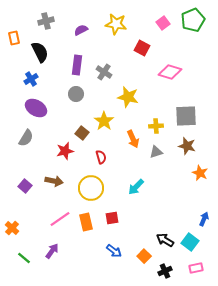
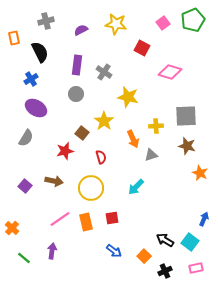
gray triangle at (156, 152): moved 5 px left, 3 px down
purple arrow at (52, 251): rotated 28 degrees counterclockwise
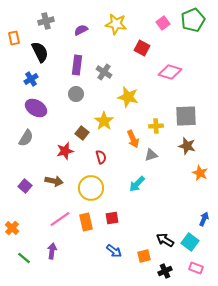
cyan arrow at (136, 187): moved 1 px right, 3 px up
orange square at (144, 256): rotated 32 degrees clockwise
pink rectangle at (196, 268): rotated 32 degrees clockwise
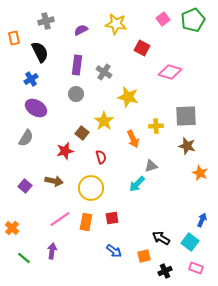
pink square at (163, 23): moved 4 px up
gray triangle at (151, 155): moved 11 px down
blue arrow at (204, 219): moved 2 px left, 1 px down
orange rectangle at (86, 222): rotated 24 degrees clockwise
black arrow at (165, 240): moved 4 px left, 2 px up
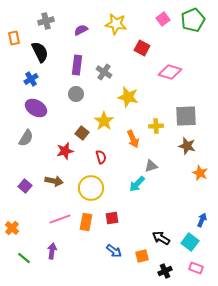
pink line at (60, 219): rotated 15 degrees clockwise
orange square at (144, 256): moved 2 px left
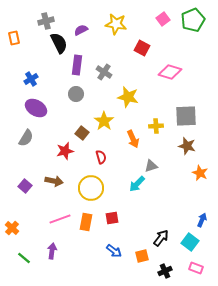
black semicircle at (40, 52): moved 19 px right, 9 px up
black arrow at (161, 238): rotated 96 degrees clockwise
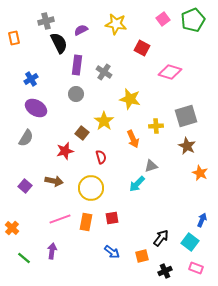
yellow star at (128, 97): moved 2 px right, 2 px down
gray square at (186, 116): rotated 15 degrees counterclockwise
brown star at (187, 146): rotated 12 degrees clockwise
blue arrow at (114, 251): moved 2 px left, 1 px down
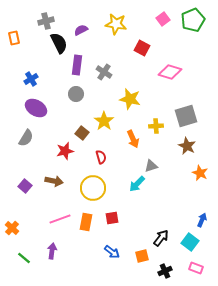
yellow circle at (91, 188): moved 2 px right
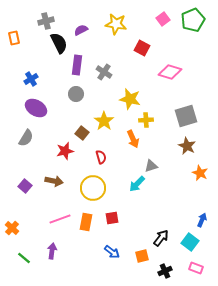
yellow cross at (156, 126): moved 10 px left, 6 px up
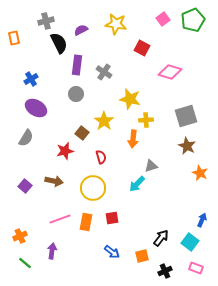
orange arrow at (133, 139): rotated 30 degrees clockwise
orange cross at (12, 228): moved 8 px right, 8 px down; rotated 24 degrees clockwise
green line at (24, 258): moved 1 px right, 5 px down
